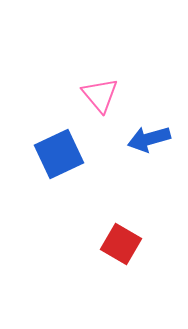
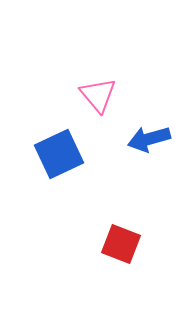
pink triangle: moved 2 px left
red square: rotated 9 degrees counterclockwise
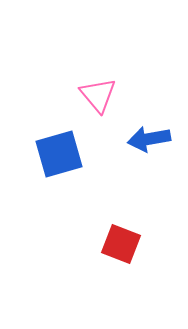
blue arrow: rotated 6 degrees clockwise
blue square: rotated 9 degrees clockwise
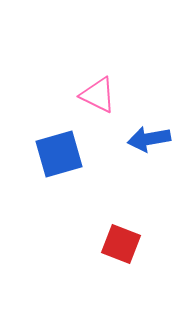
pink triangle: rotated 24 degrees counterclockwise
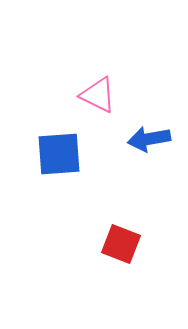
blue square: rotated 12 degrees clockwise
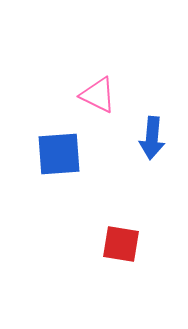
blue arrow: moved 3 px right, 1 px up; rotated 75 degrees counterclockwise
red square: rotated 12 degrees counterclockwise
